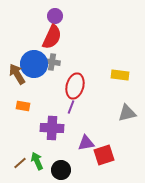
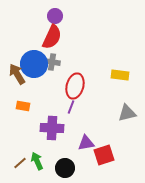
black circle: moved 4 px right, 2 px up
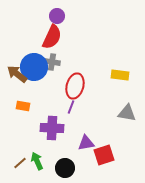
purple circle: moved 2 px right
blue circle: moved 3 px down
brown arrow: rotated 20 degrees counterclockwise
gray triangle: rotated 24 degrees clockwise
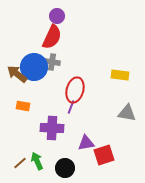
red ellipse: moved 4 px down
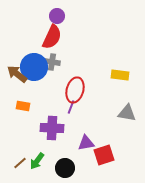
green arrow: rotated 120 degrees counterclockwise
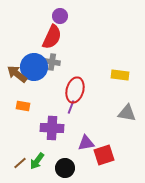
purple circle: moved 3 px right
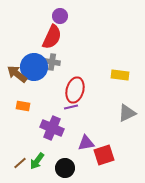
purple line: rotated 56 degrees clockwise
gray triangle: rotated 36 degrees counterclockwise
purple cross: rotated 20 degrees clockwise
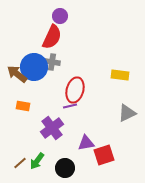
purple line: moved 1 px left, 1 px up
purple cross: rotated 30 degrees clockwise
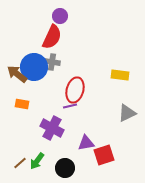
orange rectangle: moved 1 px left, 2 px up
purple cross: rotated 25 degrees counterclockwise
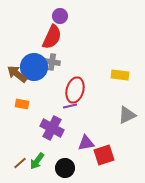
gray triangle: moved 2 px down
